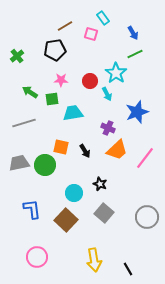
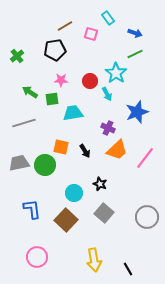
cyan rectangle: moved 5 px right
blue arrow: moved 2 px right; rotated 40 degrees counterclockwise
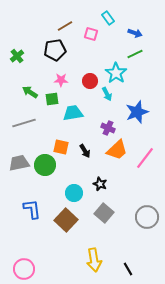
pink circle: moved 13 px left, 12 px down
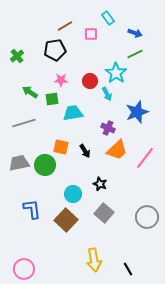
pink square: rotated 16 degrees counterclockwise
cyan circle: moved 1 px left, 1 px down
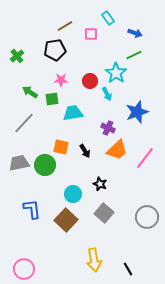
green line: moved 1 px left, 1 px down
gray line: rotated 30 degrees counterclockwise
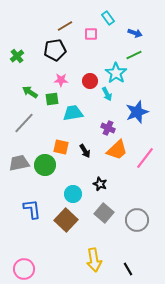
gray circle: moved 10 px left, 3 px down
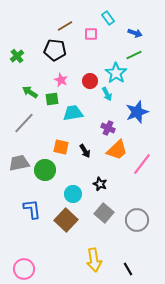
black pentagon: rotated 15 degrees clockwise
pink star: rotated 24 degrees clockwise
pink line: moved 3 px left, 6 px down
green circle: moved 5 px down
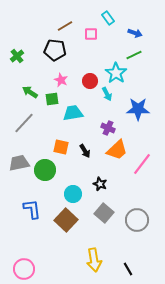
blue star: moved 1 px right, 3 px up; rotated 20 degrees clockwise
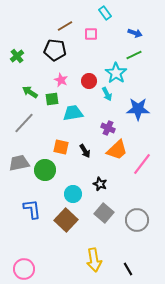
cyan rectangle: moved 3 px left, 5 px up
red circle: moved 1 px left
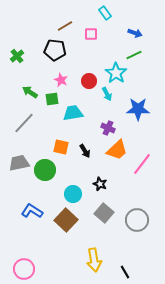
blue L-shape: moved 2 px down; rotated 50 degrees counterclockwise
black line: moved 3 px left, 3 px down
